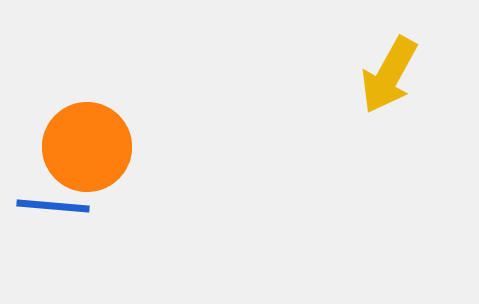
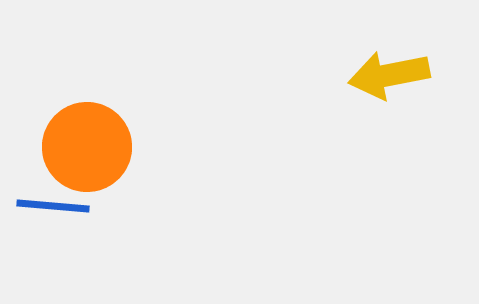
yellow arrow: rotated 50 degrees clockwise
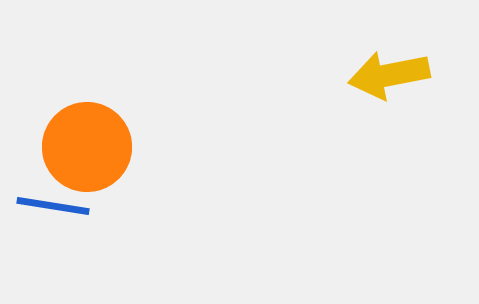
blue line: rotated 4 degrees clockwise
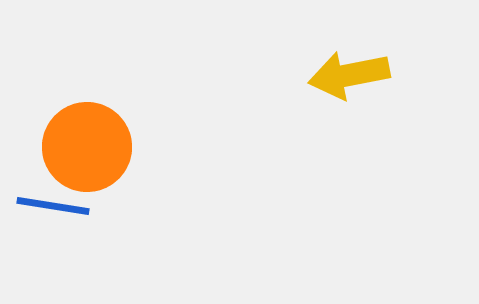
yellow arrow: moved 40 px left
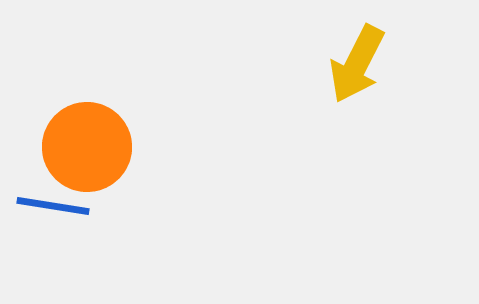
yellow arrow: moved 8 px right, 11 px up; rotated 52 degrees counterclockwise
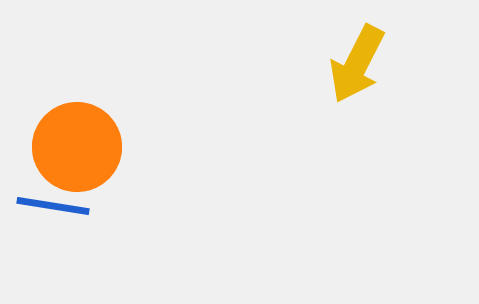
orange circle: moved 10 px left
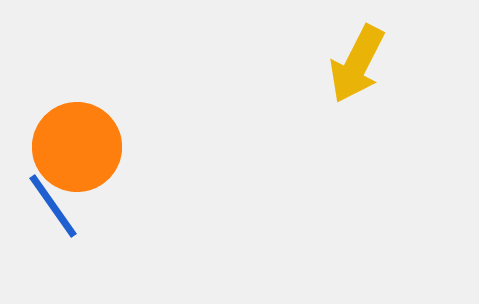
blue line: rotated 46 degrees clockwise
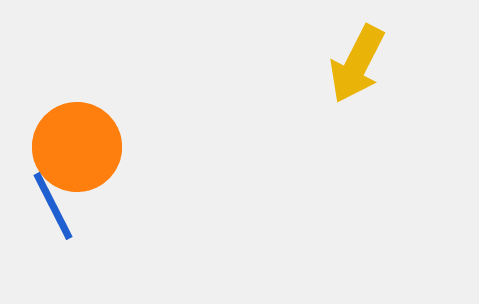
blue line: rotated 8 degrees clockwise
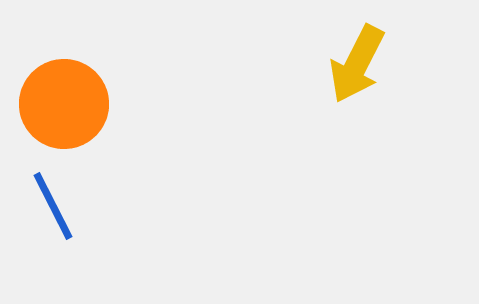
orange circle: moved 13 px left, 43 px up
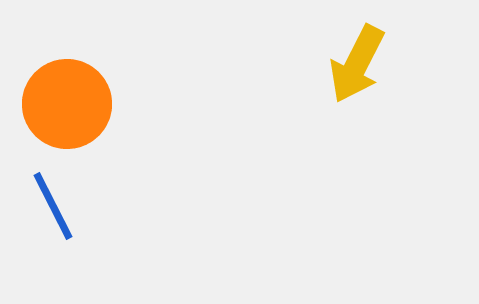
orange circle: moved 3 px right
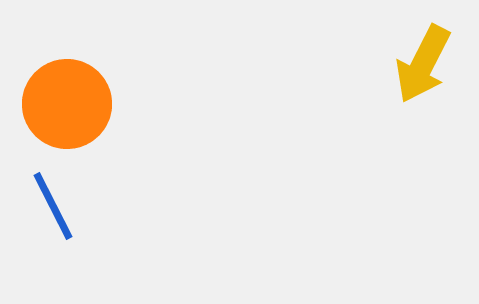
yellow arrow: moved 66 px right
